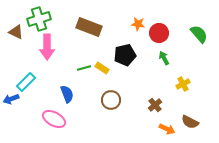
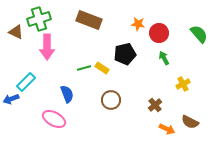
brown rectangle: moved 7 px up
black pentagon: moved 1 px up
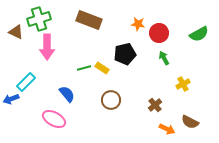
green semicircle: rotated 102 degrees clockwise
blue semicircle: rotated 18 degrees counterclockwise
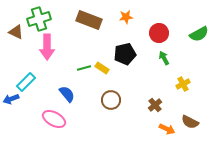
orange star: moved 12 px left, 7 px up; rotated 16 degrees counterclockwise
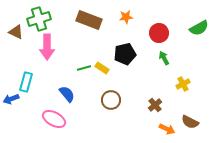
green semicircle: moved 6 px up
cyan rectangle: rotated 30 degrees counterclockwise
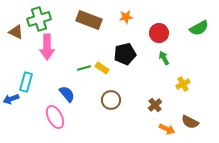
pink ellipse: moved 1 px right, 2 px up; rotated 35 degrees clockwise
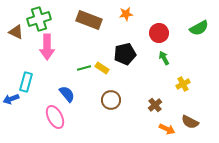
orange star: moved 3 px up
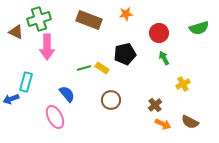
green semicircle: rotated 12 degrees clockwise
orange arrow: moved 4 px left, 5 px up
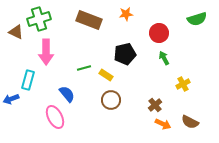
green semicircle: moved 2 px left, 9 px up
pink arrow: moved 1 px left, 5 px down
yellow rectangle: moved 4 px right, 7 px down
cyan rectangle: moved 2 px right, 2 px up
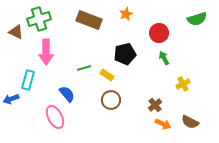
orange star: rotated 16 degrees counterclockwise
yellow rectangle: moved 1 px right
